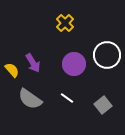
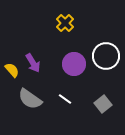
white circle: moved 1 px left, 1 px down
white line: moved 2 px left, 1 px down
gray square: moved 1 px up
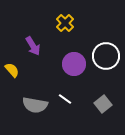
purple arrow: moved 17 px up
gray semicircle: moved 5 px right, 6 px down; rotated 25 degrees counterclockwise
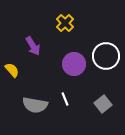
white line: rotated 32 degrees clockwise
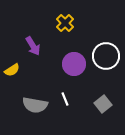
yellow semicircle: rotated 98 degrees clockwise
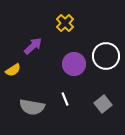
purple arrow: rotated 102 degrees counterclockwise
yellow semicircle: moved 1 px right
gray semicircle: moved 3 px left, 2 px down
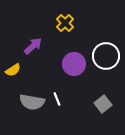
white line: moved 8 px left
gray semicircle: moved 5 px up
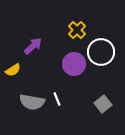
yellow cross: moved 12 px right, 7 px down
white circle: moved 5 px left, 4 px up
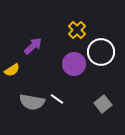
yellow semicircle: moved 1 px left
white line: rotated 32 degrees counterclockwise
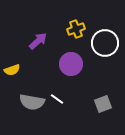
yellow cross: moved 1 px left, 1 px up; rotated 24 degrees clockwise
purple arrow: moved 5 px right, 5 px up
white circle: moved 4 px right, 9 px up
purple circle: moved 3 px left
yellow semicircle: rotated 14 degrees clockwise
gray square: rotated 18 degrees clockwise
